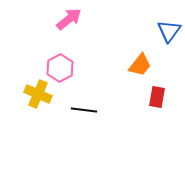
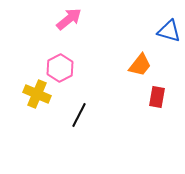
blue triangle: rotated 50 degrees counterclockwise
yellow cross: moved 1 px left
black line: moved 5 px left, 5 px down; rotated 70 degrees counterclockwise
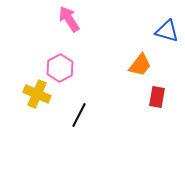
pink arrow: rotated 84 degrees counterclockwise
blue triangle: moved 2 px left
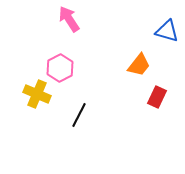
orange trapezoid: moved 1 px left
red rectangle: rotated 15 degrees clockwise
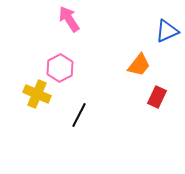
blue triangle: rotated 40 degrees counterclockwise
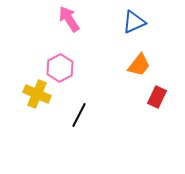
blue triangle: moved 33 px left, 9 px up
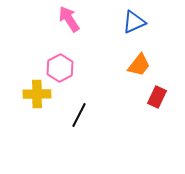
yellow cross: rotated 24 degrees counterclockwise
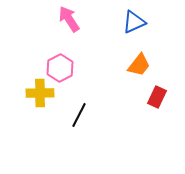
yellow cross: moved 3 px right, 1 px up
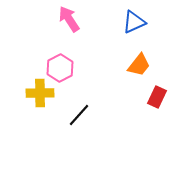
black line: rotated 15 degrees clockwise
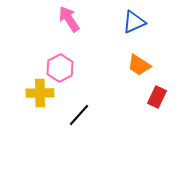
orange trapezoid: rotated 85 degrees clockwise
